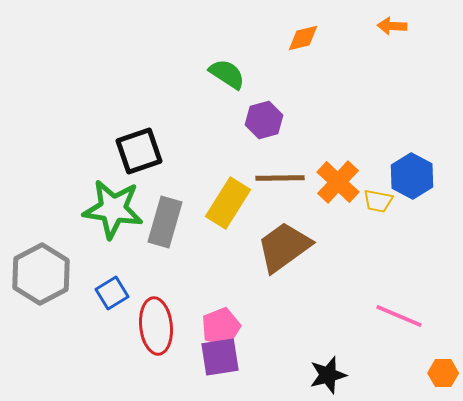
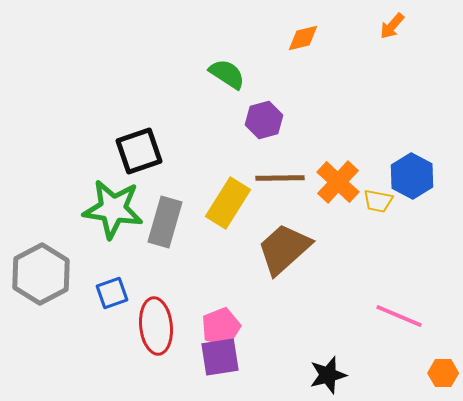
orange arrow: rotated 52 degrees counterclockwise
brown trapezoid: moved 2 px down; rotated 6 degrees counterclockwise
blue square: rotated 12 degrees clockwise
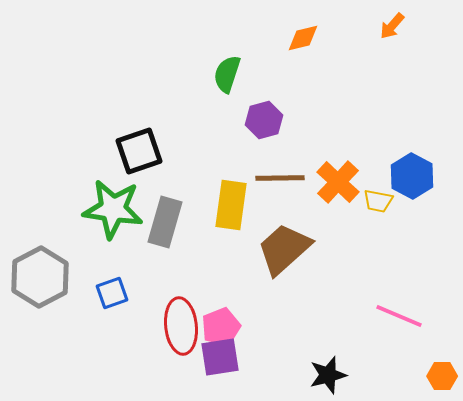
green semicircle: rotated 105 degrees counterclockwise
yellow rectangle: moved 3 px right, 2 px down; rotated 24 degrees counterclockwise
gray hexagon: moved 1 px left, 3 px down
red ellipse: moved 25 px right
orange hexagon: moved 1 px left, 3 px down
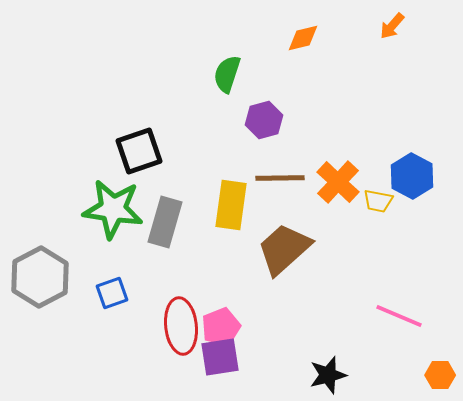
orange hexagon: moved 2 px left, 1 px up
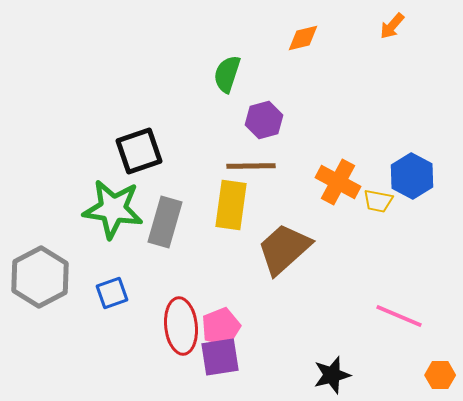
brown line: moved 29 px left, 12 px up
orange cross: rotated 15 degrees counterclockwise
black star: moved 4 px right
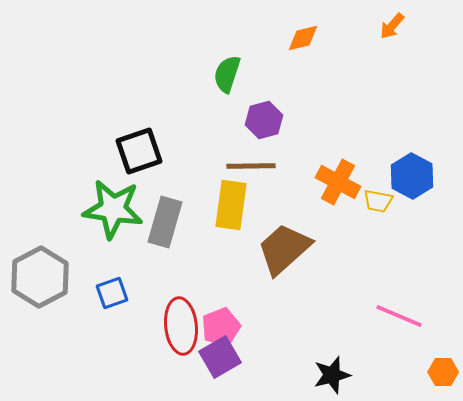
purple square: rotated 21 degrees counterclockwise
orange hexagon: moved 3 px right, 3 px up
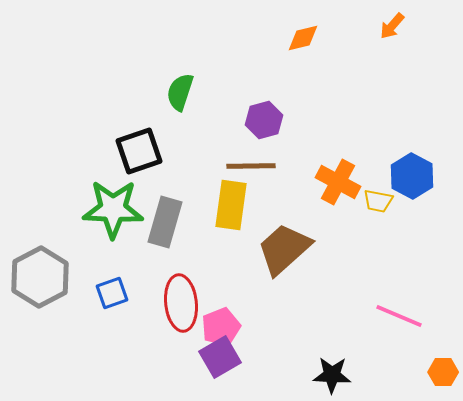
green semicircle: moved 47 px left, 18 px down
green star: rotated 6 degrees counterclockwise
red ellipse: moved 23 px up
black star: rotated 18 degrees clockwise
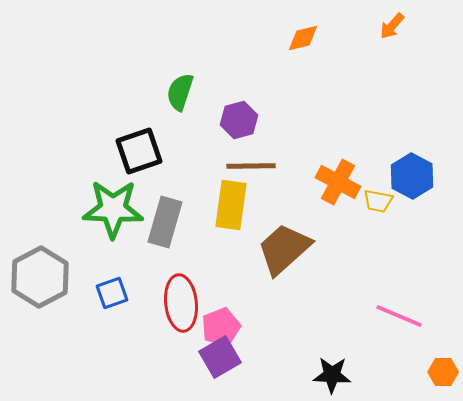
purple hexagon: moved 25 px left
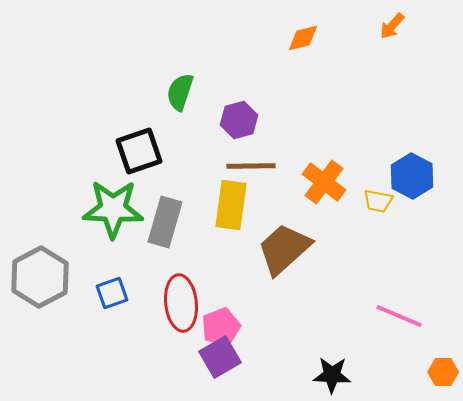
orange cross: moved 14 px left; rotated 9 degrees clockwise
